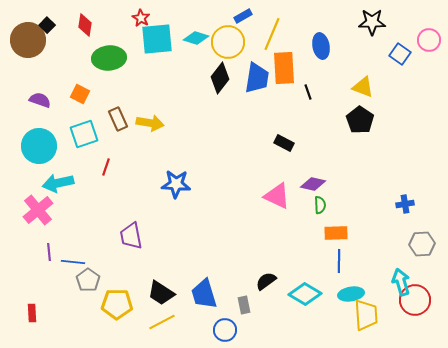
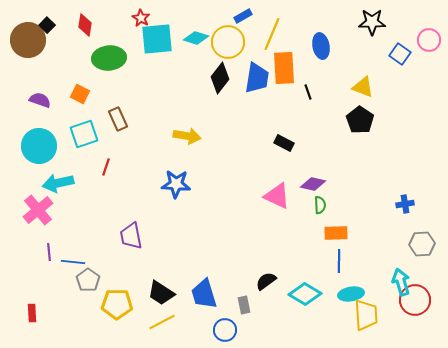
yellow arrow at (150, 123): moved 37 px right, 13 px down
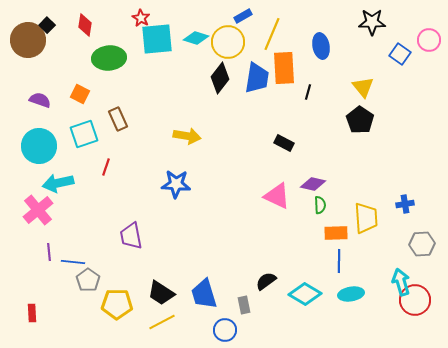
yellow triangle at (363, 87): rotated 30 degrees clockwise
black line at (308, 92): rotated 35 degrees clockwise
yellow trapezoid at (366, 315): moved 97 px up
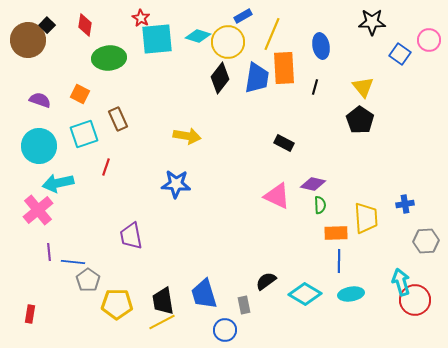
cyan diamond at (196, 38): moved 2 px right, 2 px up
black line at (308, 92): moved 7 px right, 5 px up
gray hexagon at (422, 244): moved 4 px right, 3 px up
black trapezoid at (161, 293): moved 2 px right, 8 px down; rotated 48 degrees clockwise
red rectangle at (32, 313): moved 2 px left, 1 px down; rotated 12 degrees clockwise
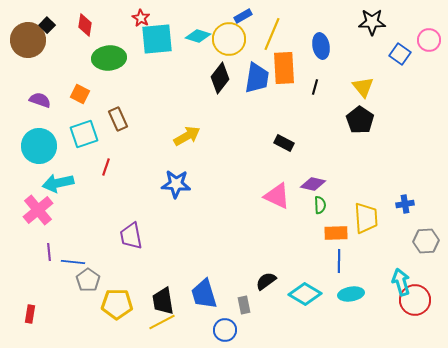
yellow circle at (228, 42): moved 1 px right, 3 px up
yellow arrow at (187, 136): rotated 40 degrees counterclockwise
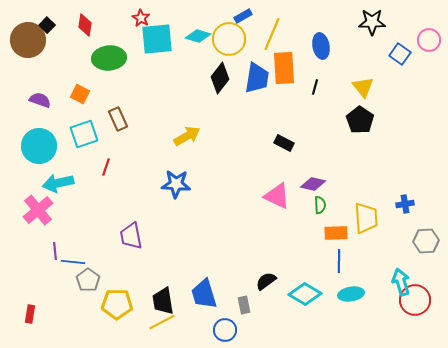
purple line at (49, 252): moved 6 px right, 1 px up
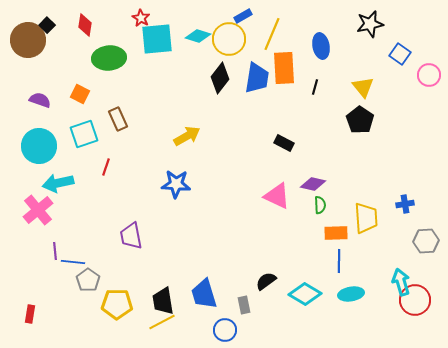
black star at (372, 22): moved 2 px left, 2 px down; rotated 12 degrees counterclockwise
pink circle at (429, 40): moved 35 px down
